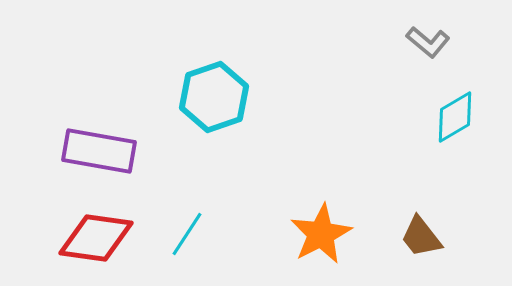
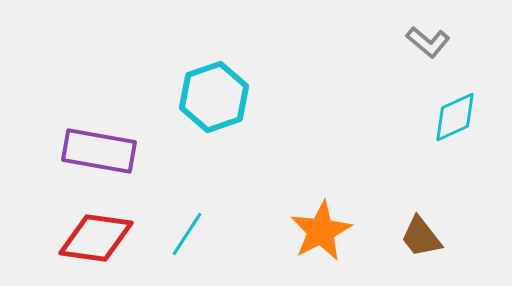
cyan diamond: rotated 6 degrees clockwise
orange star: moved 3 px up
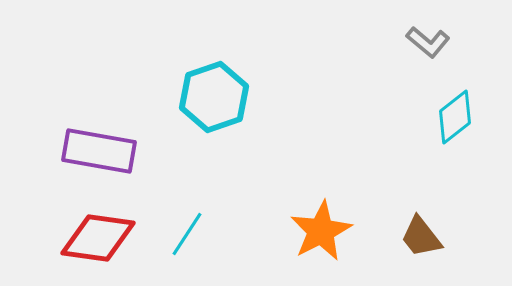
cyan diamond: rotated 14 degrees counterclockwise
red diamond: moved 2 px right
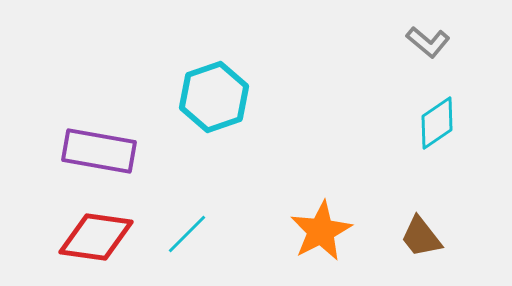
cyan diamond: moved 18 px left, 6 px down; rotated 4 degrees clockwise
cyan line: rotated 12 degrees clockwise
red diamond: moved 2 px left, 1 px up
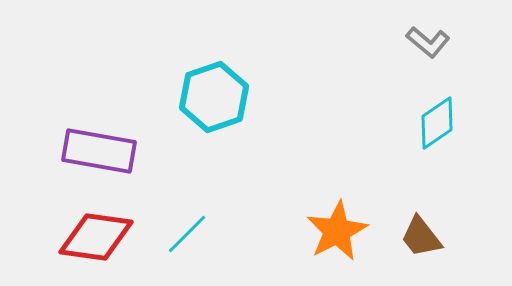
orange star: moved 16 px right
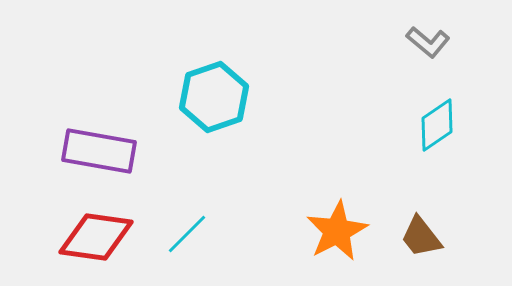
cyan diamond: moved 2 px down
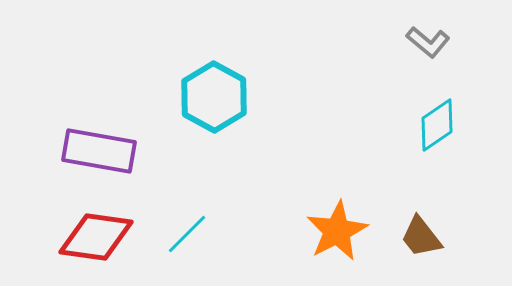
cyan hexagon: rotated 12 degrees counterclockwise
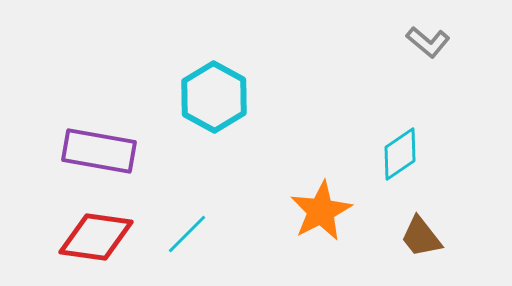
cyan diamond: moved 37 px left, 29 px down
orange star: moved 16 px left, 20 px up
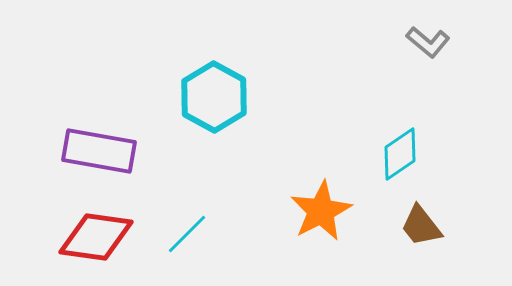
brown trapezoid: moved 11 px up
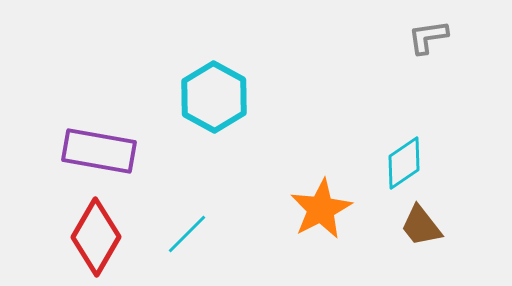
gray L-shape: moved 5 px up; rotated 132 degrees clockwise
cyan diamond: moved 4 px right, 9 px down
orange star: moved 2 px up
red diamond: rotated 68 degrees counterclockwise
